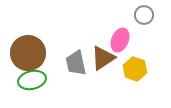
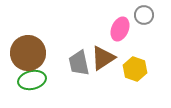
pink ellipse: moved 11 px up
gray trapezoid: moved 3 px right
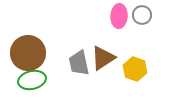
gray circle: moved 2 px left
pink ellipse: moved 1 px left, 13 px up; rotated 20 degrees counterclockwise
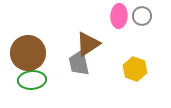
gray circle: moved 1 px down
brown triangle: moved 15 px left, 14 px up
green ellipse: rotated 8 degrees clockwise
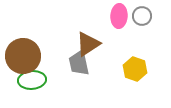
brown circle: moved 5 px left, 3 px down
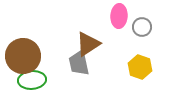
gray circle: moved 11 px down
yellow hexagon: moved 5 px right, 2 px up
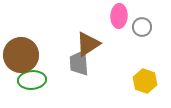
brown circle: moved 2 px left, 1 px up
gray trapezoid: rotated 8 degrees clockwise
yellow hexagon: moved 5 px right, 14 px down
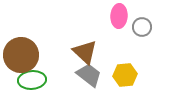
brown triangle: moved 3 px left, 8 px down; rotated 44 degrees counterclockwise
gray trapezoid: moved 10 px right, 12 px down; rotated 132 degrees clockwise
yellow hexagon: moved 20 px left, 6 px up; rotated 25 degrees counterclockwise
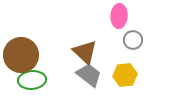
gray circle: moved 9 px left, 13 px down
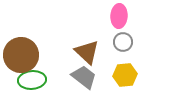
gray circle: moved 10 px left, 2 px down
brown triangle: moved 2 px right
gray trapezoid: moved 5 px left, 2 px down
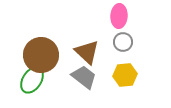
brown circle: moved 20 px right
green ellipse: rotated 52 degrees counterclockwise
